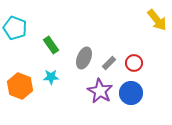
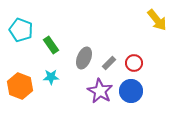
cyan pentagon: moved 6 px right, 2 px down
blue circle: moved 2 px up
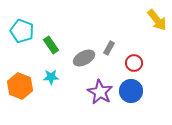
cyan pentagon: moved 1 px right, 1 px down
gray ellipse: rotated 40 degrees clockwise
gray rectangle: moved 15 px up; rotated 16 degrees counterclockwise
purple star: moved 1 px down
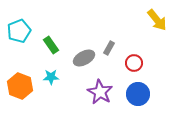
cyan pentagon: moved 3 px left; rotated 30 degrees clockwise
blue circle: moved 7 px right, 3 px down
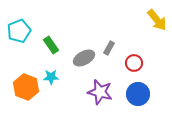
orange hexagon: moved 6 px right, 1 px down
purple star: rotated 15 degrees counterclockwise
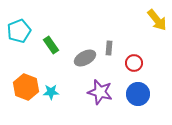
gray rectangle: rotated 24 degrees counterclockwise
gray ellipse: moved 1 px right
cyan star: moved 15 px down
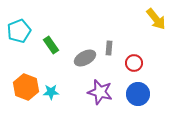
yellow arrow: moved 1 px left, 1 px up
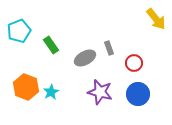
gray rectangle: rotated 24 degrees counterclockwise
cyan star: rotated 28 degrees counterclockwise
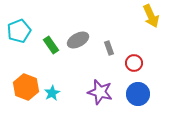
yellow arrow: moved 5 px left, 3 px up; rotated 15 degrees clockwise
gray ellipse: moved 7 px left, 18 px up
cyan star: moved 1 px right, 1 px down
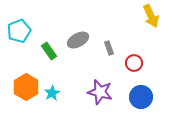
green rectangle: moved 2 px left, 6 px down
orange hexagon: rotated 10 degrees clockwise
blue circle: moved 3 px right, 3 px down
